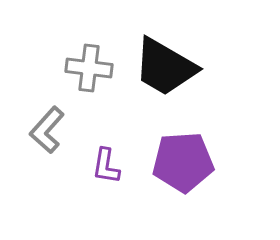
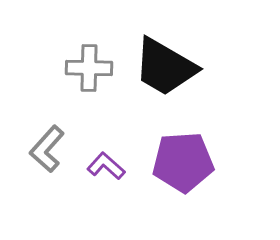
gray cross: rotated 6 degrees counterclockwise
gray L-shape: moved 19 px down
purple L-shape: rotated 123 degrees clockwise
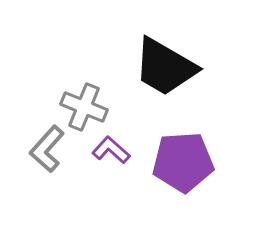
gray cross: moved 5 px left, 39 px down; rotated 21 degrees clockwise
purple L-shape: moved 5 px right, 16 px up
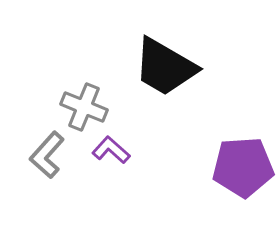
gray L-shape: moved 6 px down
purple pentagon: moved 60 px right, 5 px down
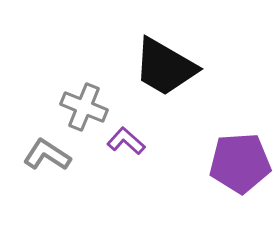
purple L-shape: moved 15 px right, 9 px up
gray L-shape: rotated 81 degrees clockwise
purple pentagon: moved 3 px left, 4 px up
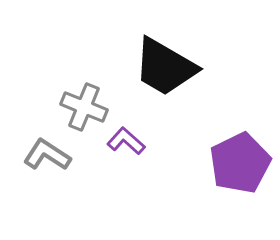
purple pentagon: rotated 22 degrees counterclockwise
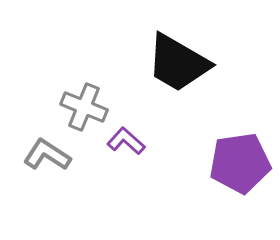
black trapezoid: moved 13 px right, 4 px up
purple pentagon: rotated 18 degrees clockwise
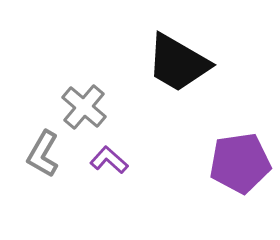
gray cross: rotated 18 degrees clockwise
purple L-shape: moved 17 px left, 19 px down
gray L-shape: moved 4 px left, 1 px up; rotated 93 degrees counterclockwise
